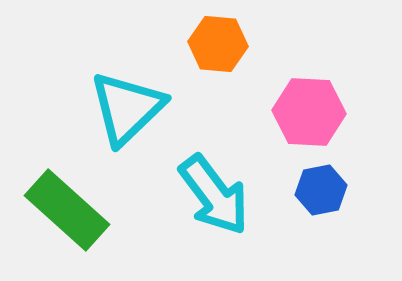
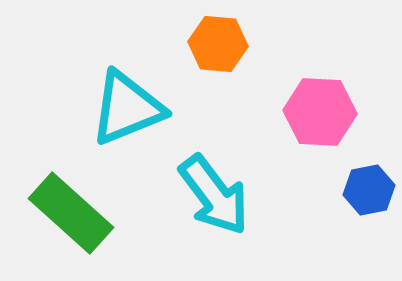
cyan triangle: rotated 22 degrees clockwise
pink hexagon: moved 11 px right
blue hexagon: moved 48 px right
green rectangle: moved 4 px right, 3 px down
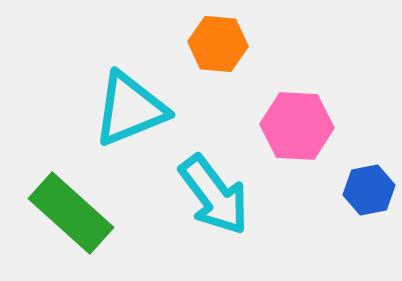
cyan triangle: moved 3 px right, 1 px down
pink hexagon: moved 23 px left, 14 px down
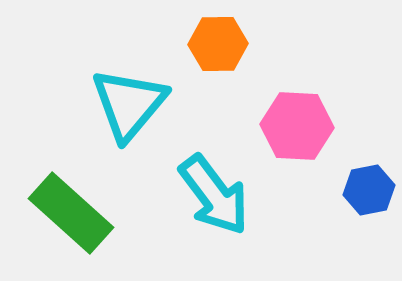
orange hexagon: rotated 6 degrees counterclockwise
cyan triangle: moved 1 px left, 5 px up; rotated 28 degrees counterclockwise
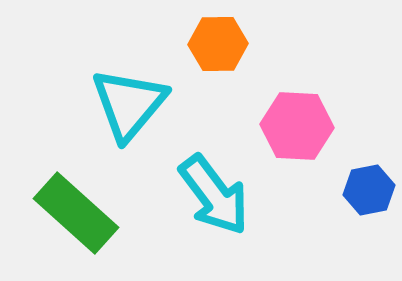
green rectangle: moved 5 px right
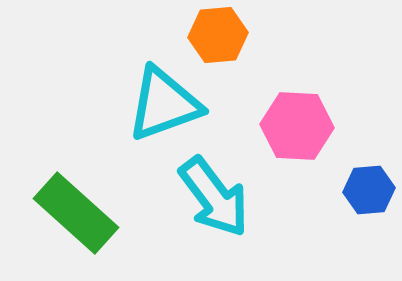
orange hexagon: moved 9 px up; rotated 4 degrees counterclockwise
cyan triangle: moved 35 px right; rotated 30 degrees clockwise
blue hexagon: rotated 6 degrees clockwise
cyan arrow: moved 2 px down
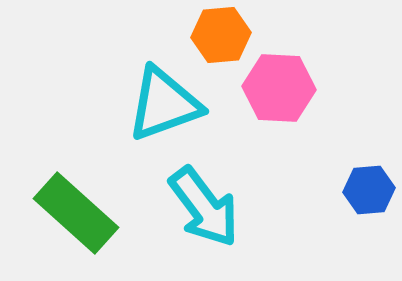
orange hexagon: moved 3 px right
pink hexagon: moved 18 px left, 38 px up
cyan arrow: moved 10 px left, 10 px down
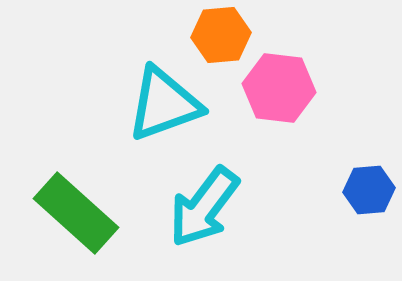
pink hexagon: rotated 4 degrees clockwise
cyan arrow: rotated 74 degrees clockwise
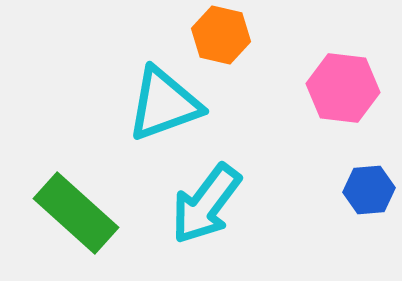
orange hexagon: rotated 18 degrees clockwise
pink hexagon: moved 64 px right
cyan arrow: moved 2 px right, 3 px up
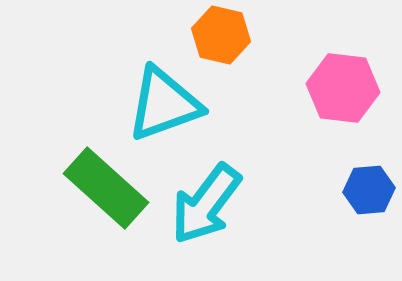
green rectangle: moved 30 px right, 25 px up
